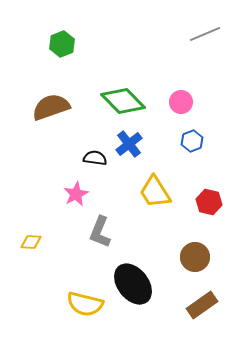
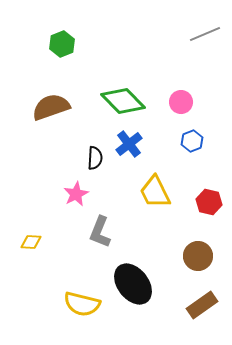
black semicircle: rotated 85 degrees clockwise
yellow trapezoid: rotated 6 degrees clockwise
brown circle: moved 3 px right, 1 px up
yellow semicircle: moved 3 px left
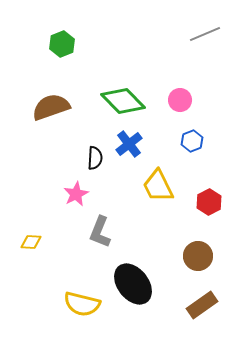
pink circle: moved 1 px left, 2 px up
yellow trapezoid: moved 3 px right, 6 px up
red hexagon: rotated 20 degrees clockwise
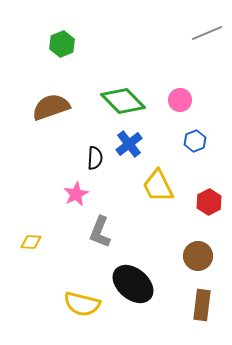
gray line: moved 2 px right, 1 px up
blue hexagon: moved 3 px right
black ellipse: rotated 12 degrees counterclockwise
brown rectangle: rotated 48 degrees counterclockwise
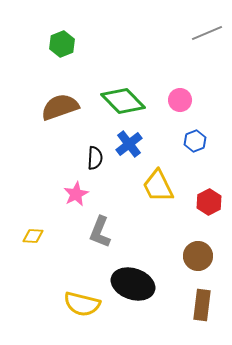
brown semicircle: moved 9 px right
yellow diamond: moved 2 px right, 6 px up
black ellipse: rotated 21 degrees counterclockwise
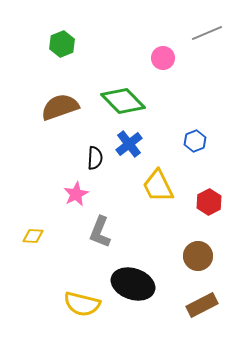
pink circle: moved 17 px left, 42 px up
brown rectangle: rotated 56 degrees clockwise
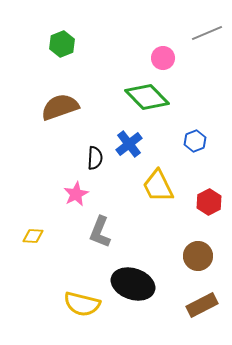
green diamond: moved 24 px right, 4 px up
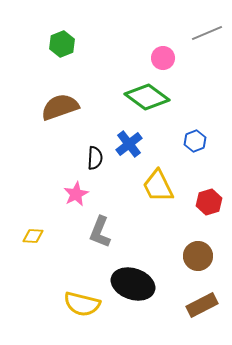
green diamond: rotated 9 degrees counterclockwise
red hexagon: rotated 10 degrees clockwise
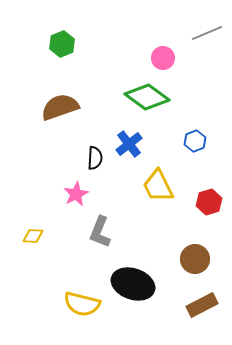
brown circle: moved 3 px left, 3 px down
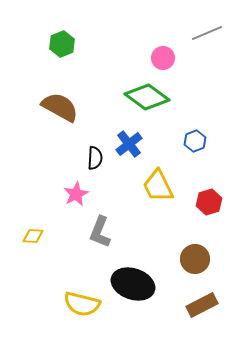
brown semicircle: rotated 48 degrees clockwise
